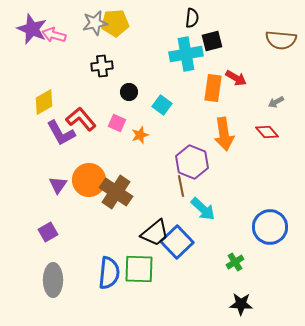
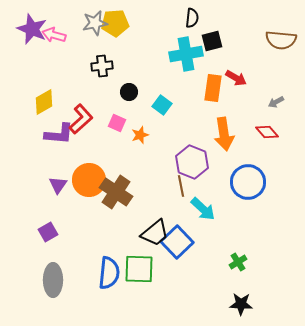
red L-shape: rotated 88 degrees clockwise
purple L-shape: moved 2 px left, 1 px down; rotated 56 degrees counterclockwise
blue circle: moved 22 px left, 45 px up
green cross: moved 3 px right
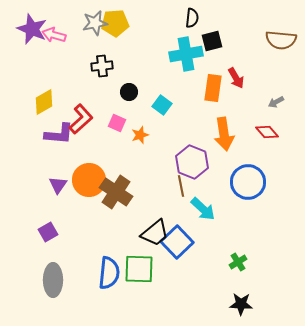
red arrow: rotated 30 degrees clockwise
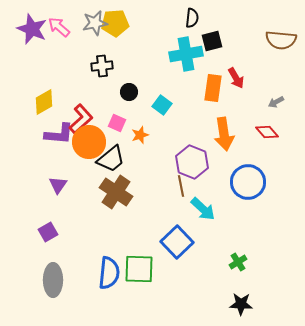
pink arrow: moved 5 px right, 8 px up; rotated 25 degrees clockwise
orange circle: moved 38 px up
black trapezoid: moved 44 px left, 74 px up
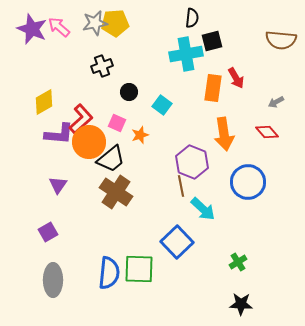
black cross: rotated 15 degrees counterclockwise
